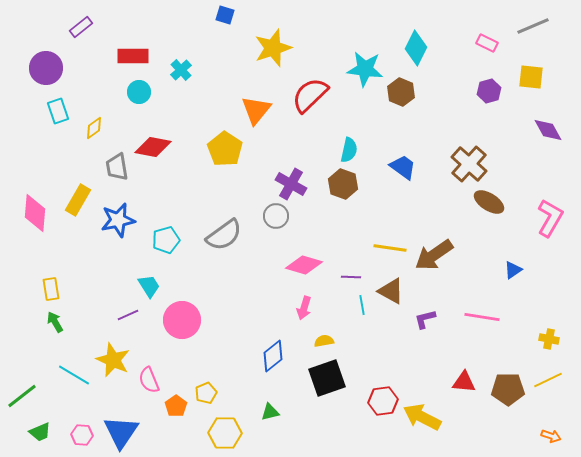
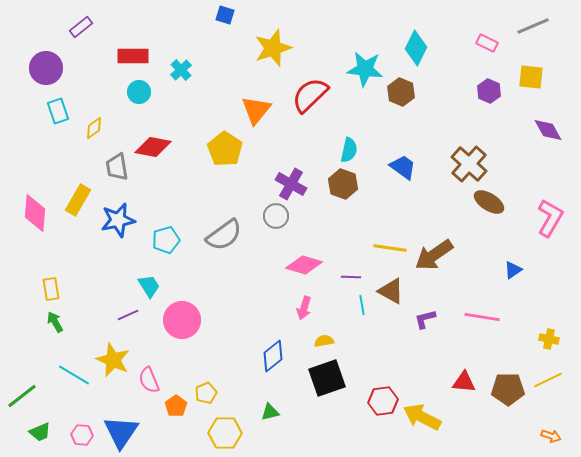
purple hexagon at (489, 91): rotated 20 degrees counterclockwise
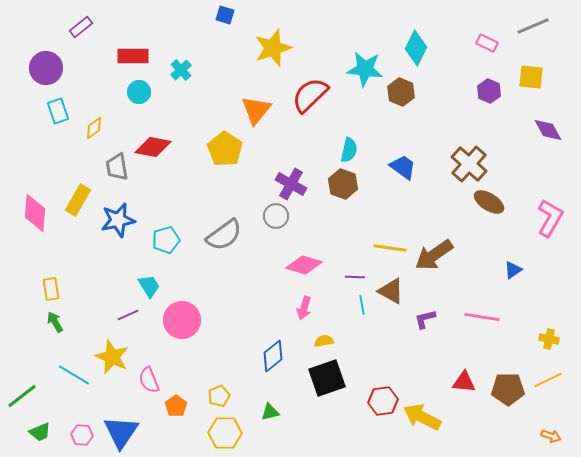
purple line at (351, 277): moved 4 px right
yellow star at (113, 360): moved 1 px left, 3 px up
yellow pentagon at (206, 393): moved 13 px right, 3 px down
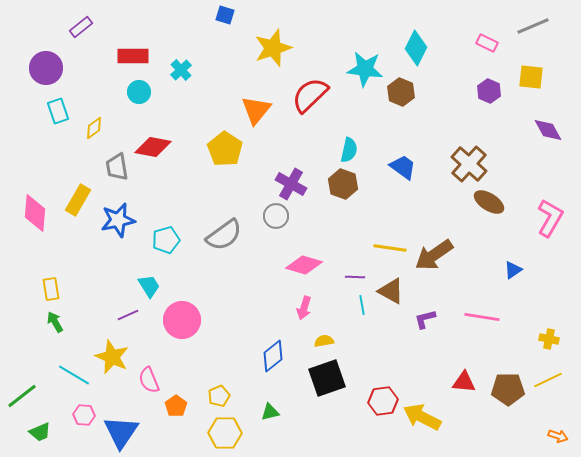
pink hexagon at (82, 435): moved 2 px right, 20 px up
orange arrow at (551, 436): moved 7 px right
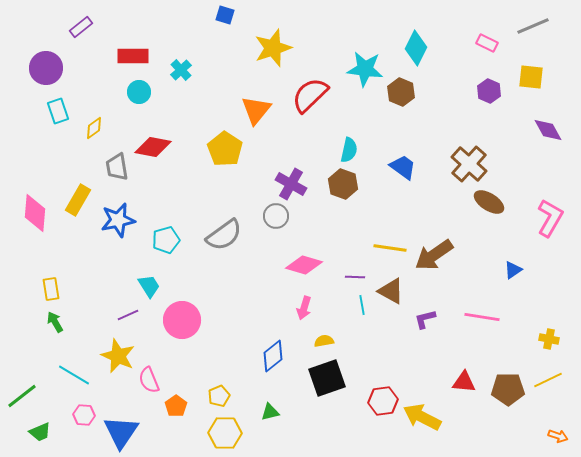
yellow star at (112, 357): moved 6 px right, 1 px up
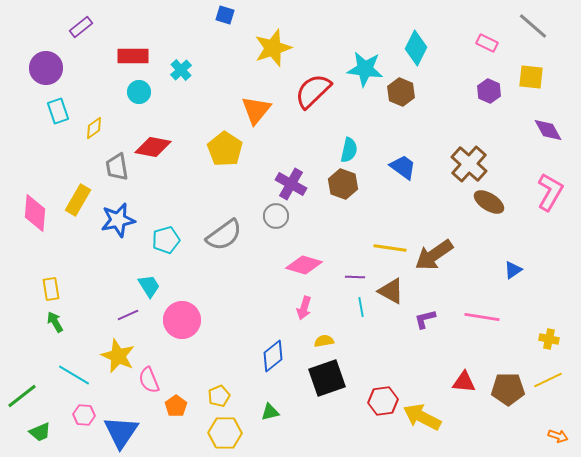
gray line at (533, 26): rotated 64 degrees clockwise
red semicircle at (310, 95): moved 3 px right, 4 px up
pink L-shape at (550, 218): moved 26 px up
cyan line at (362, 305): moved 1 px left, 2 px down
